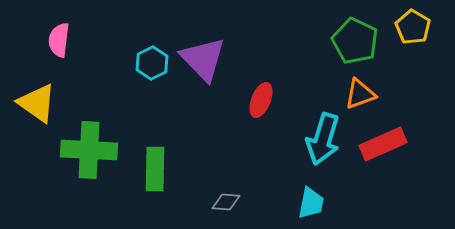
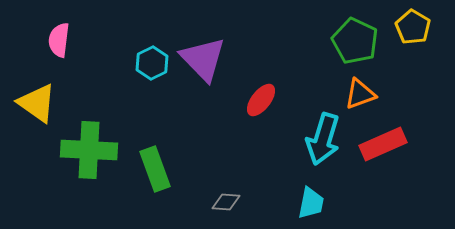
red ellipse: rotated 16 degrees clockwise
green rectangle: rotated 21 degrees counterclockwise
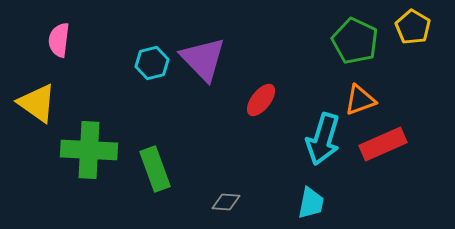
cyan hexagon: rotated 12 degrees clockwise
orange triangle: moved 6 px down
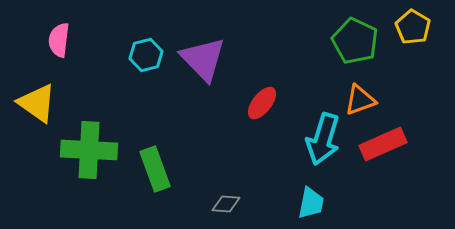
cyan hexagon: moved 6 px left, 8 px up
red ellipse: moved 1 px right, 3 px down
gray diamond: moved 2 px down
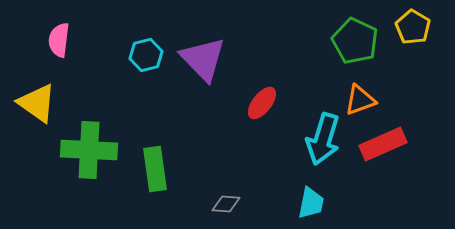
green rectangle: rotated 12 degrees clockwise
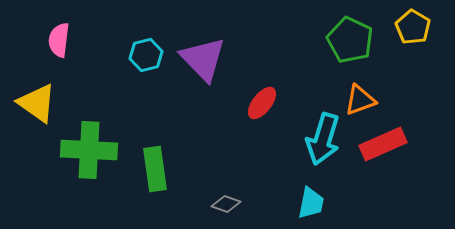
green pentagon: moved 5 px left, 1 px up
gray diamond: rotated 16 degrees clockwise
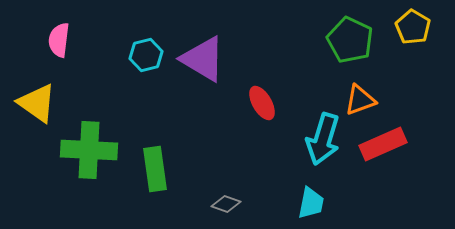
purple triangle: rotated 15 degrees counterclockwise
red ellipse: rotated 68 degrees counterclockwise
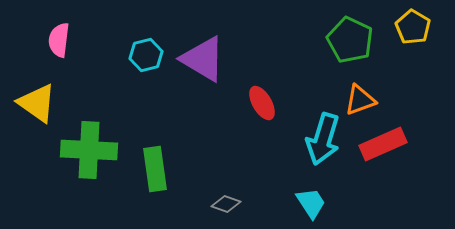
cyan trapezoid: rotated 44 degrees counterclockwise
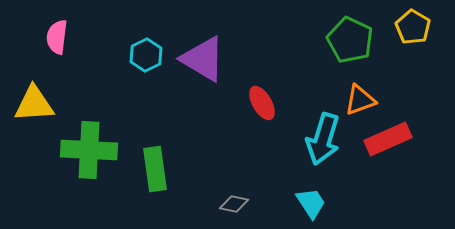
pink semicircle: moved 2 px left, 3 px up
cyan hexagon: rotated 12 degrees counterclockwise
yellow triangle: moved 3 px left, 1 px down; rotated 39 degrees counterclockwise
red rectangle: moved 5 px right, 5 px up
gray diamond: moved 8 px right; rotated 8 degrees counterclockwise
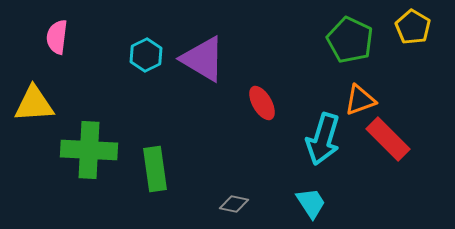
red rectangle: rotated 69 degrees clockwise
